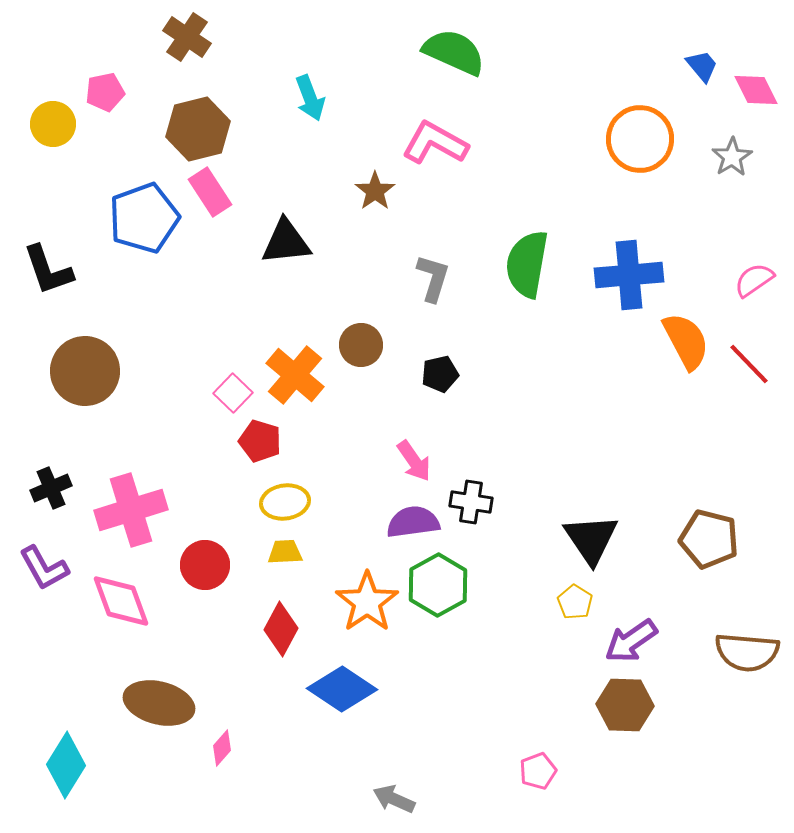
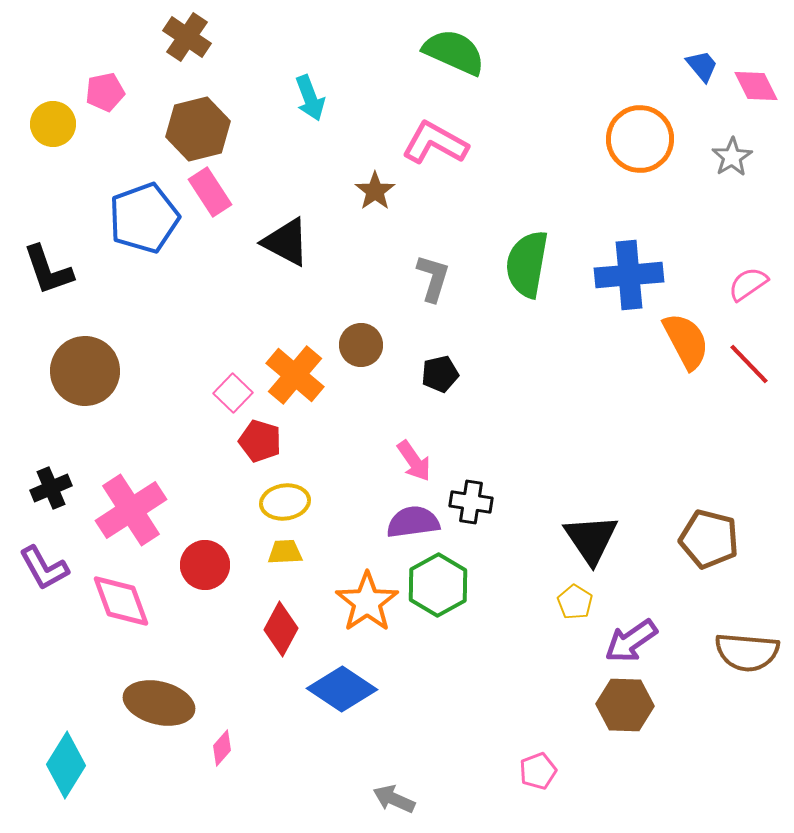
pink diamond at (756, 90): moved 4 px up
black triangle at (286, 242): rotated 34 degrees clockwise
pink semicircle at (754, 280): moved 6 px left, 4 px down
pink cross at (131, 510): rotated 16 degrees counterclockwise
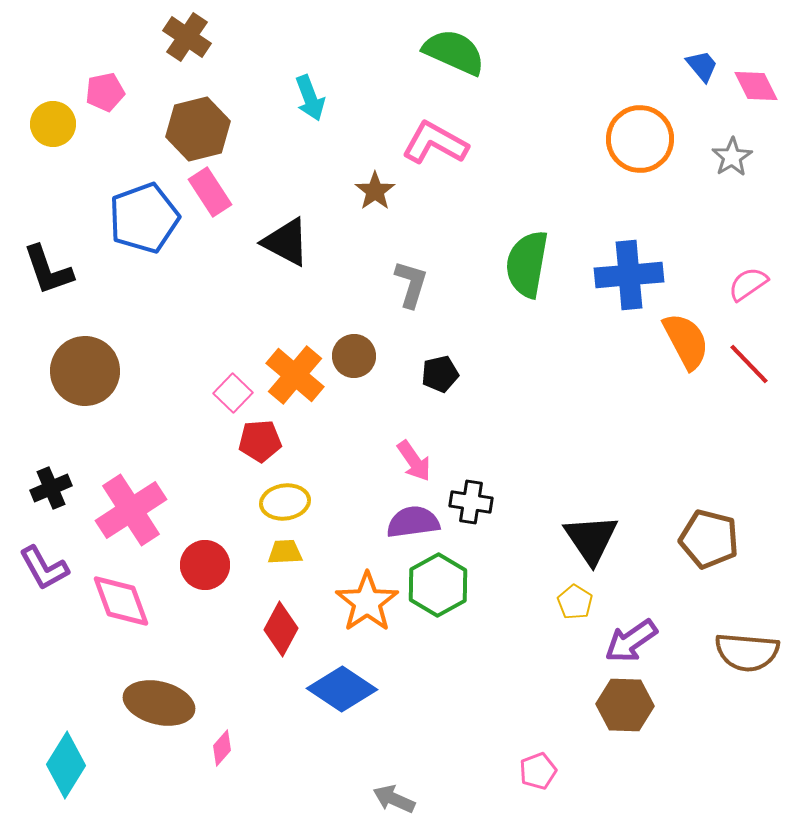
gray L-shape at (433, 278): moved 22 px left, 6 px down
brown circle at (361, 345): moved 7 px left, 11 px down
red pentagon at (260, 441): rotated 21 degrees counterclockwise
